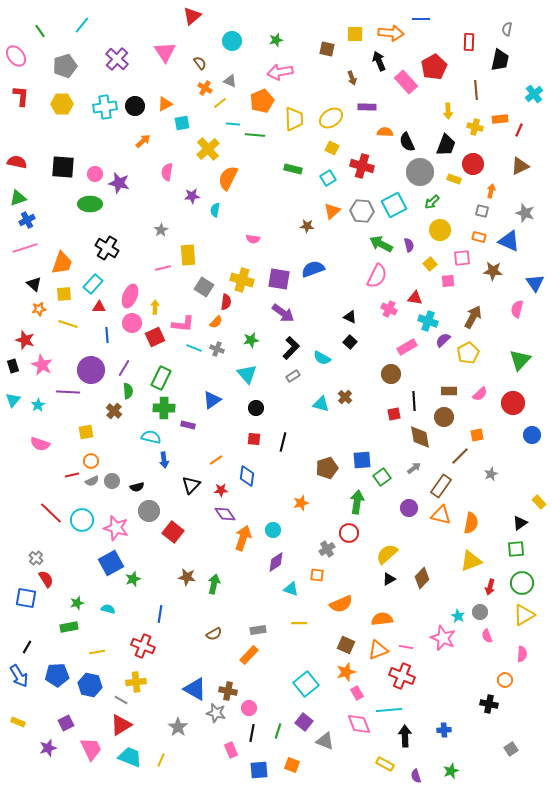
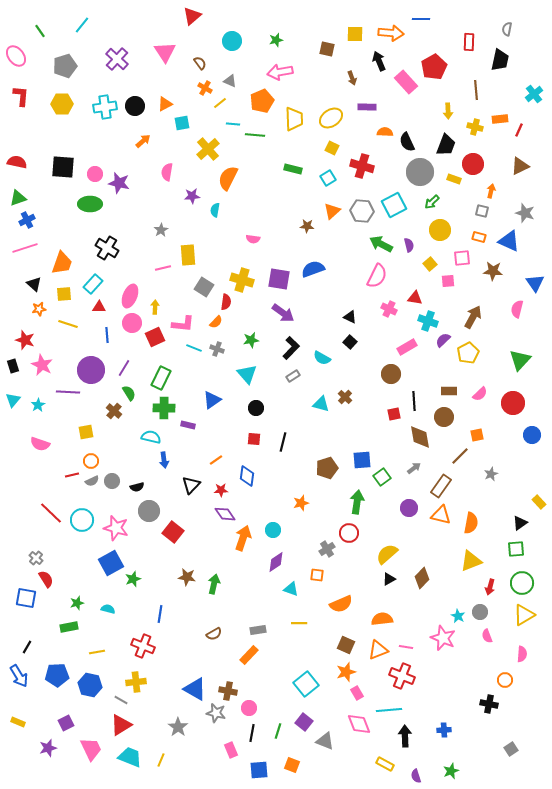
green semicircle at (128, 391): moved 1 px right, 2 px down; rotated 28 degrees counterclockwise
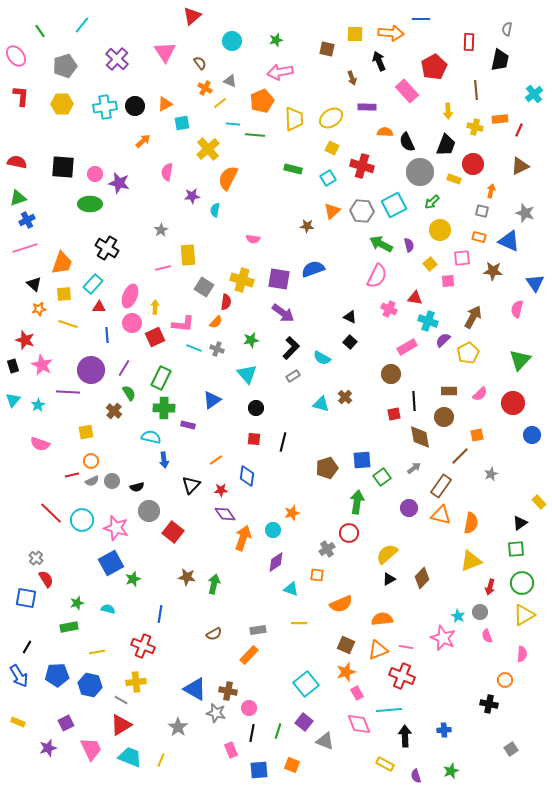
pink rectangle at (406, 82): moved 1 px right, 9 px down
orange star at (301, 503): moved 9 px left, 10 px down
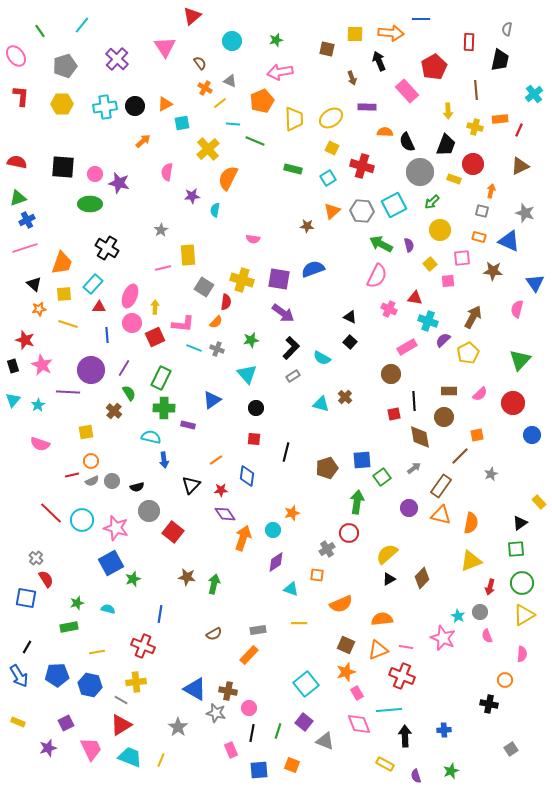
pink triangle at (165, 52): moved 5 px up
green line at (255, 135): moved 6 px down; rotated 18 degrees clockwise
black line at (283, 442): moved 3 px right, 10 px down
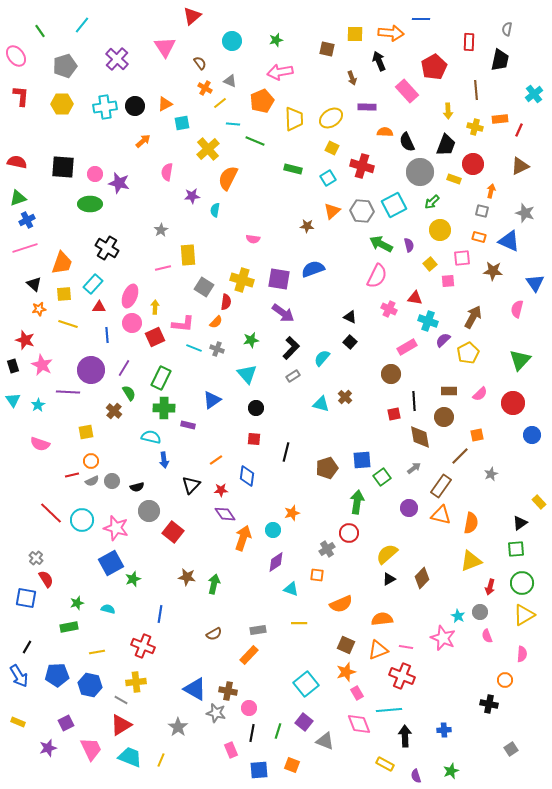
cyan semicircle at (322, 358): rotated 102 degrees clockwise
cyan triangle at (13, 400): rotated 14 degrees counterclockwise
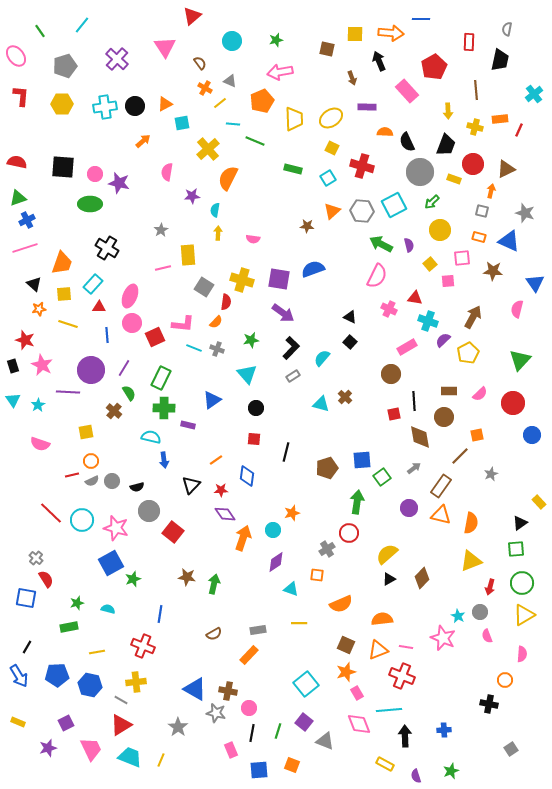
brown triangle at (520, 166): moved 14 px left, 3 px down
yellow arrow at (155, 307): moved 63 px right, 74 px up
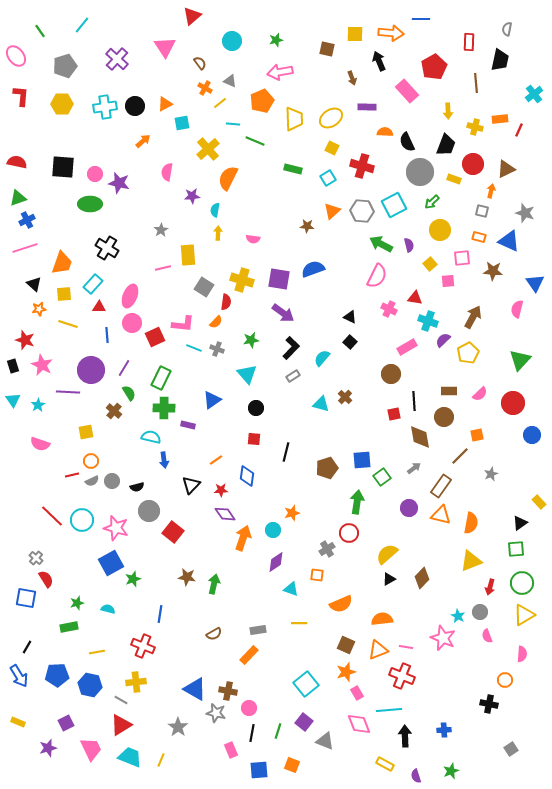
brown line at (476, 90): moved 7 px up
red line at (51, 513): moved 1 px right, 3 px down
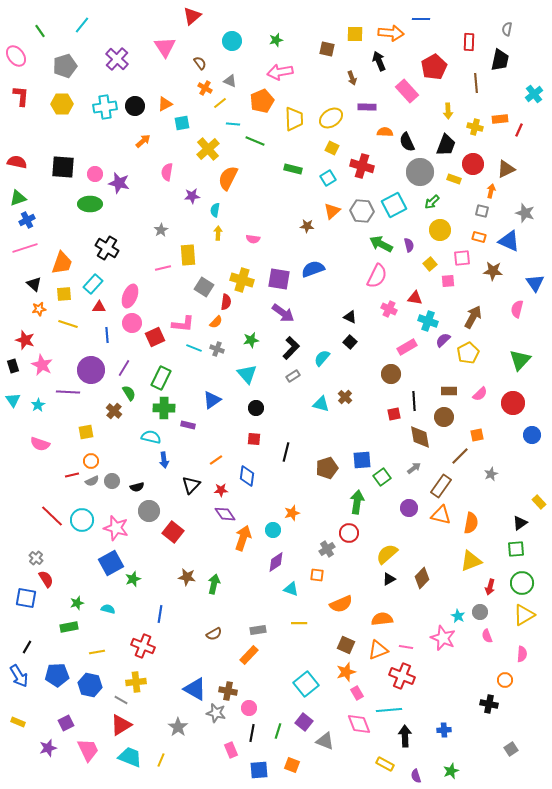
pink trapezoid at (91, 749): moved 3 px left, 1 px down
